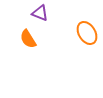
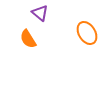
purple triangle: rotated 18 degrees clockwise
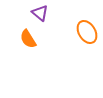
orange ellipse: moved 1 px up
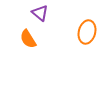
orange ellipse: rotated 45 degrees clockwise
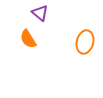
orange ellipse: moved 2 px left, 10 px down
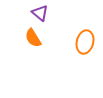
orange semicircle: moved 5 px right, 1 px up
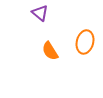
orange semicircle: moved 17 px right, 13 px down
